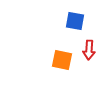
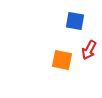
red arrow: rotated 24 degrees clockwise
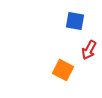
orange square: moved 1 px right, 10 px down; rotated 15 degrees clockwise
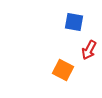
blue square: moved 1 px left, 1 px down
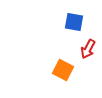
red arrow: moved 1 px left, 1 px up
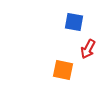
orange square: rotated 15 degrees counterclockwise
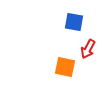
orange square: moved 2 px right, 3 px up
